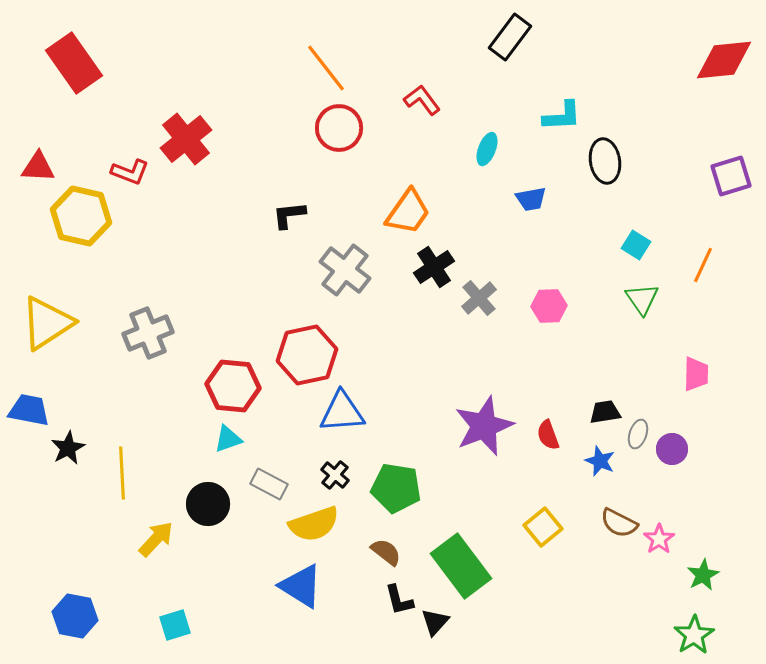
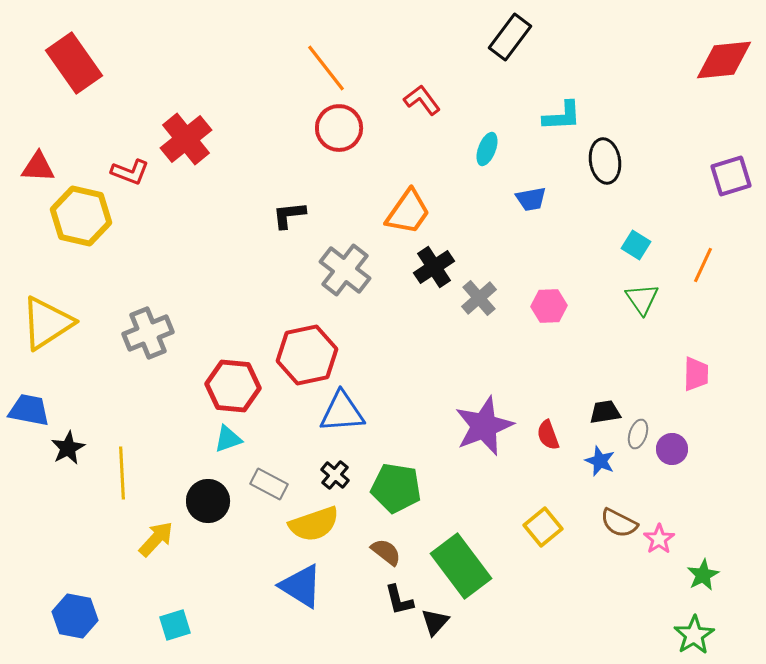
black circle at (208, 504): moved 3 px up
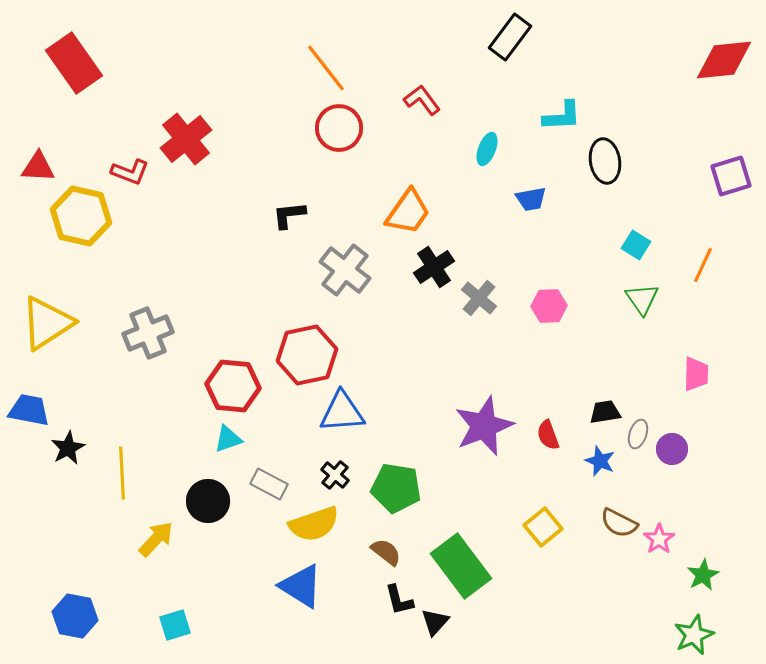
gray cross at (479, 298): rotated 9 degrees counterclockwise
green star at (694, 635): rotated 9 degrees clockwise
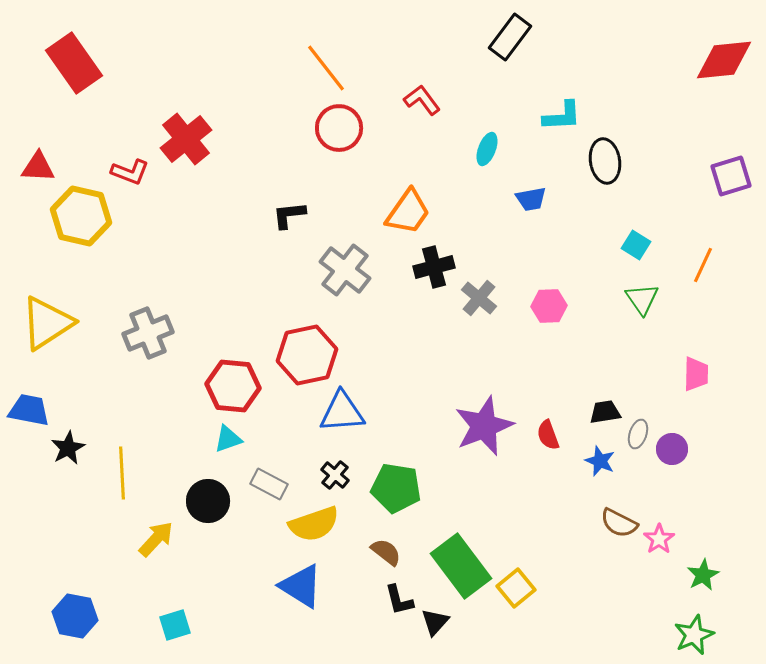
black cross at (434, 267): rotated 18 degrees clockwise
yellow square at (543, 527): moved 27 px left, 61 px down
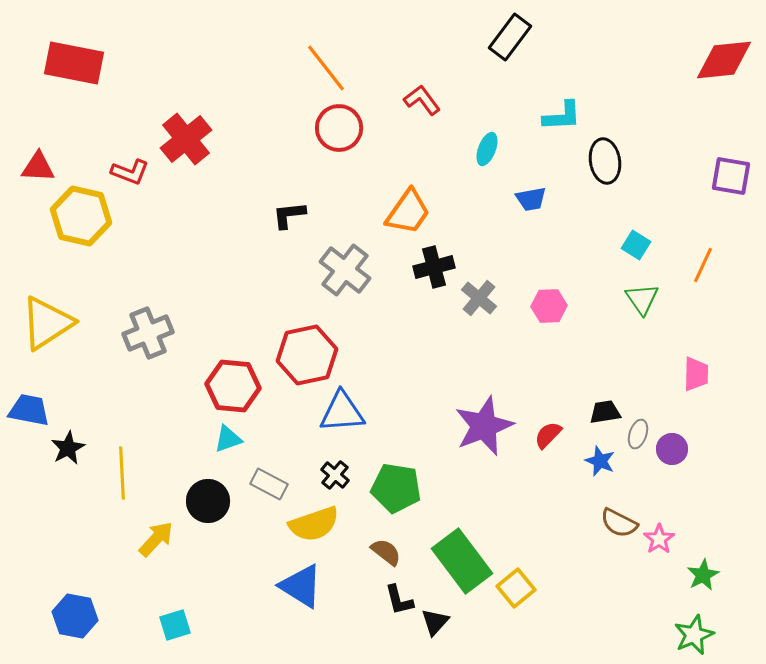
red rectangle at (74, 63): rotated 44 degrees counterclockwise
purple square at (731, 176): rotated 27 degrees clockwise
red semicircle at (548, 435): rotated 64 degrees clockwise
green rectangle at (461, 566): moved 1 px right, 5 px up
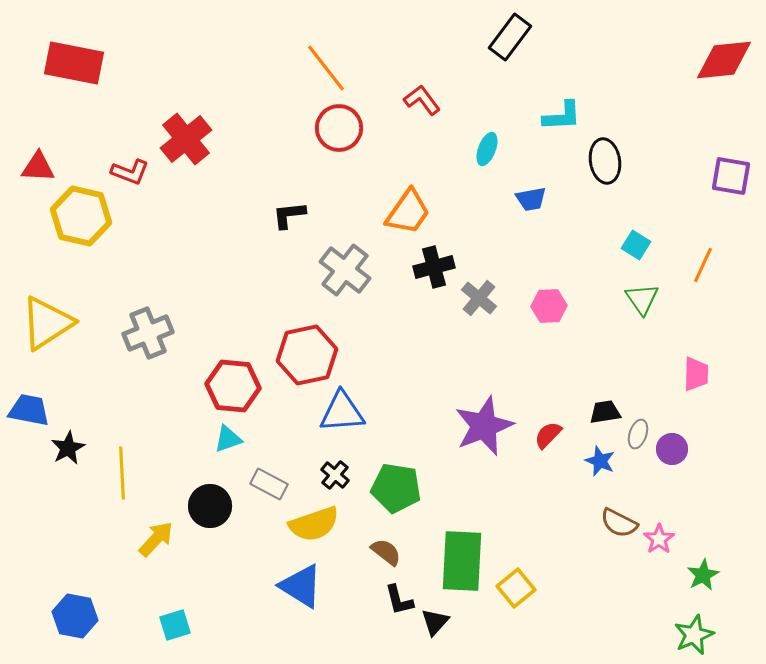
black circle at (208, 501): moved 2 px right, 5 px down
green rectangle at (462, 561): rotated 40 degrees clockwise
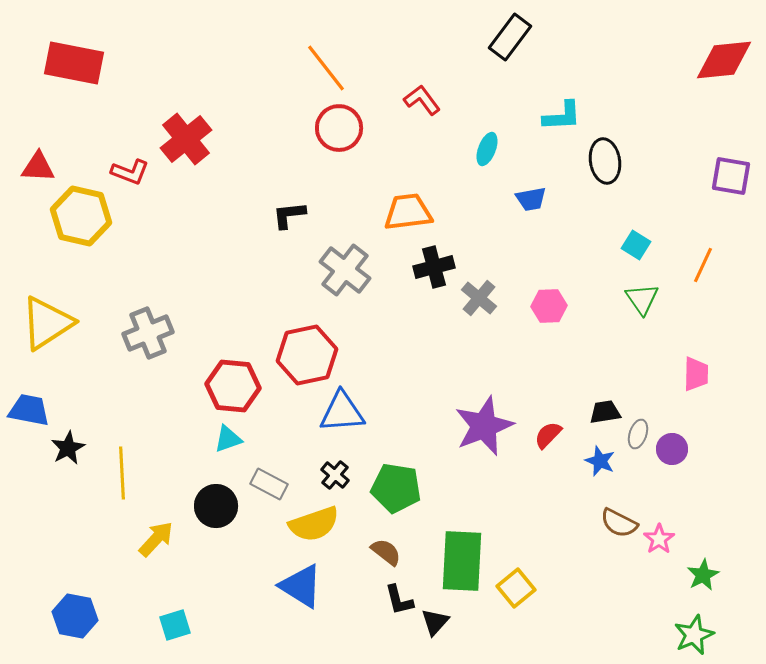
orange trapezoid at (408, 212): rotated 132 degrees counterclockwise
black circle at (210, 506): moved 6 px right
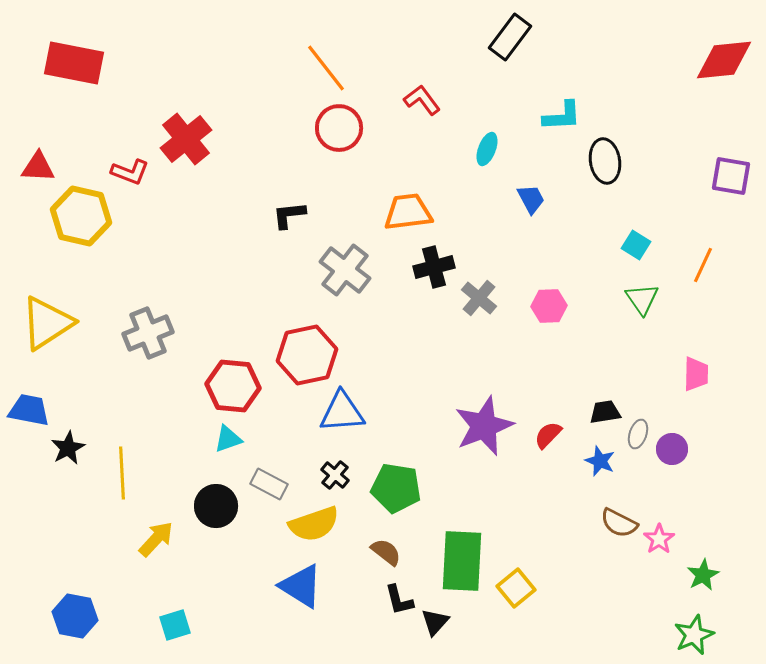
blue trapezoid at (531, 199): rotated 108 degrees counterclockwise
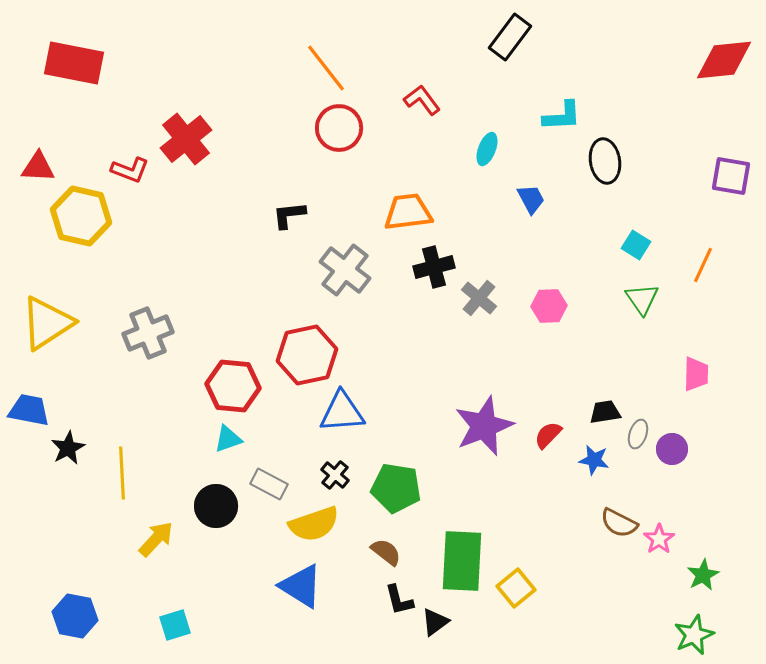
red L-shape at (130, 172): moved 2 px up
blue star at (600, 461): moved 6 px left, 1 px up; rotated 12 degrees counterclockwise
black triangle at (435, 622): rotated 12 degrees clockwise
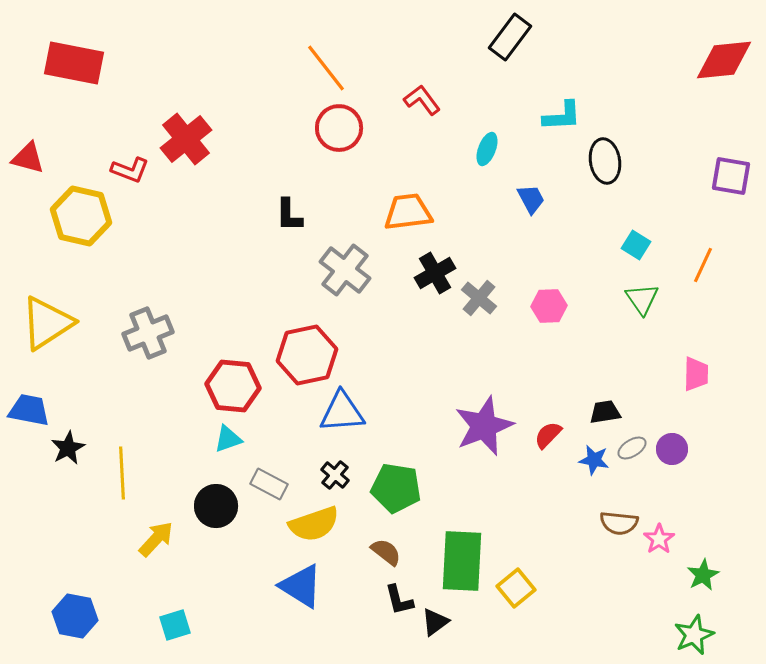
red triangle at (38, 167): moved 10 px left, 9 px up; rotated 12 degrees clockwise
black L-shape at (289, 215): rotated 84 degrees counterclockwise
black cross at (434, 267): moved 1 px right, 6 px down; rotated 15 degrees counterclockwise
gray ellipse at (638, 434): moved 6 px left, 14 px down; rotated 40 degrees clockwise
brown semicircle at (619, 523): rotated 21 degrees counterclockwise
